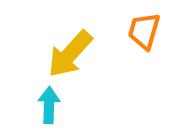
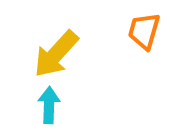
yellow arrow: moved 14 px left
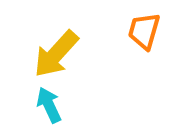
cyan arrow: rotated 27 degrees counterclockwise
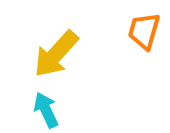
cyan arrow: moved 3 px left, 5 px down
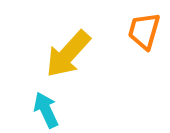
yellow arrow: moved 12 px right
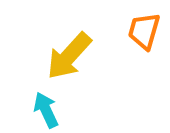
yellow arrow: moved 1 px right, 2 px down
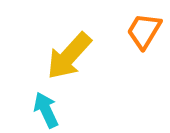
orange trapezoid: rotated 15 degrees clockwise
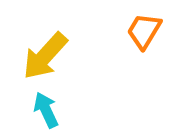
yellow arrow: moved 24 px left
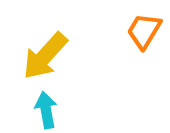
cyan arrow: rotated 15 degrees clockwise
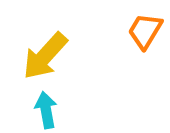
orange trapezoid: moved 1 px right
